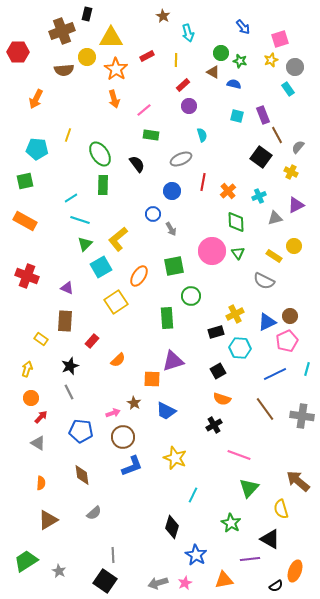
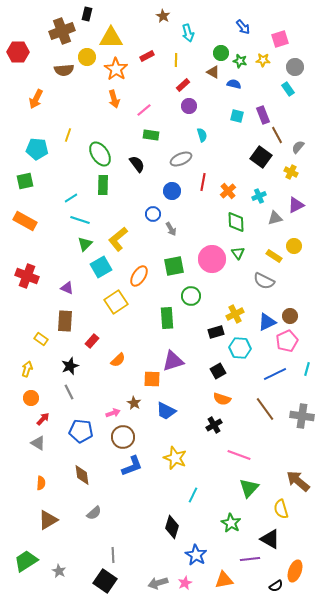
yellow star at (271, 60): moved 8 px left; rotated 24 degrees clockwise
pink circle at (212, 251): moved 8 px down
red arrow at (41, 417): moved 2 px right, 2 px down
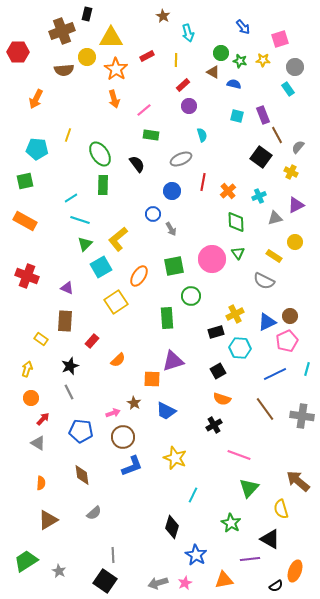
yellow circle at (294, 246): moved 1 px right, 4 px up
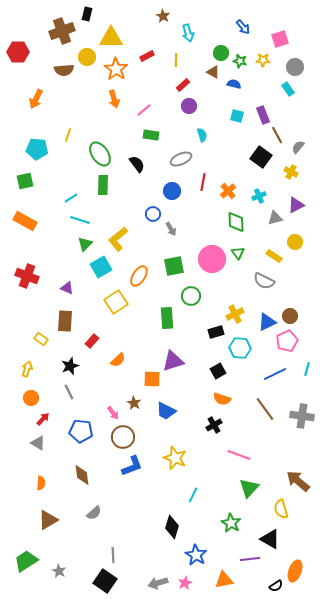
pink arrow at (113, 413): rotated 72 degrees clockwise
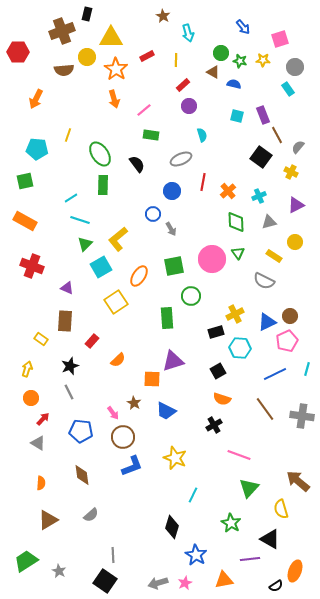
gray triangle at (275, 218): moved 6 px left, 4 px down
red cross at (27, 276): moved 5 px right, 10 px up
gray semicircle at (94, 513): moved 3 px left, 2 px down
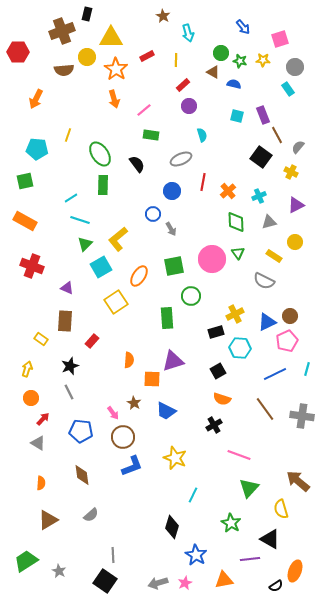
orange semicircle at (118, 360): moved 11 px right; rotated 42 degrees counterclockwise
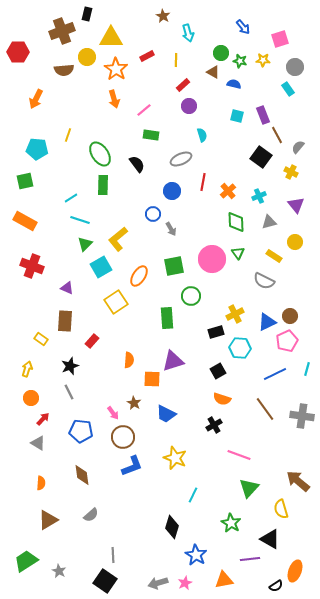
purple triangle at (296, 205): rotated 42 degrees counterclockwise
blue trapezoid at (166, 411): moved 3 px down
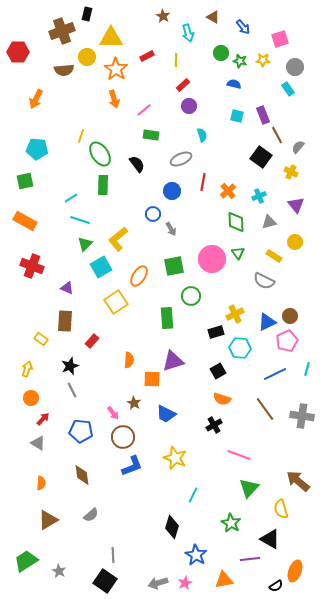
brown triangle at (213, 72): moved 55 px up
yellow line at (68, 135): moved 13 px right, 1 px down
gray line at (69, 392): moved 3 px right, 2 px up
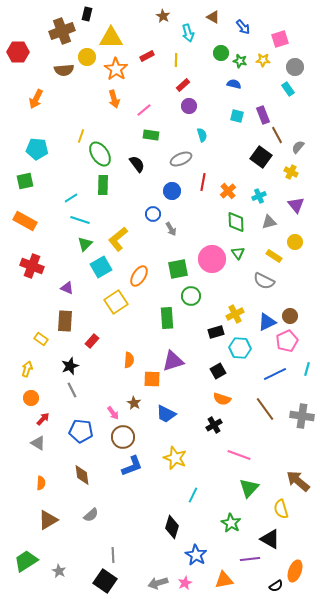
green square at (174, 266): moved 4 px right, 3 px down
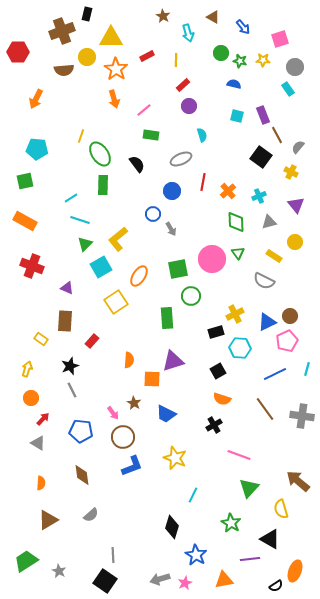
gray arrow at (158, 583): moved 2 px right, 4 px up
